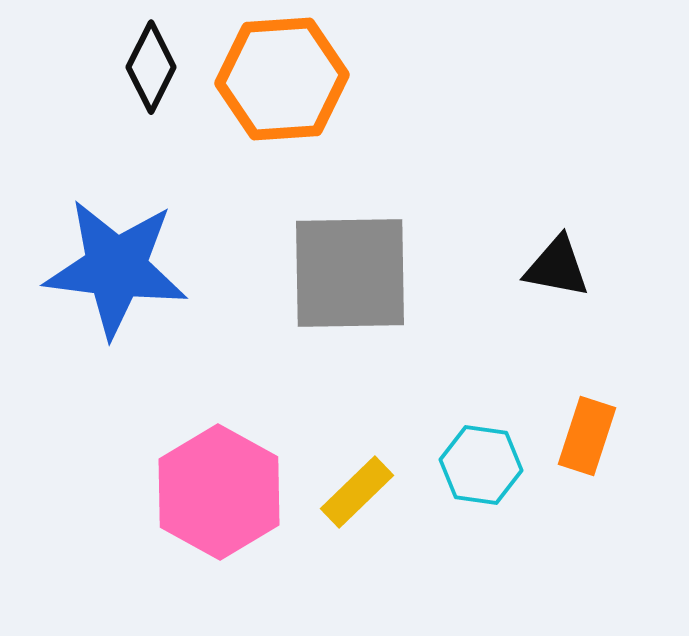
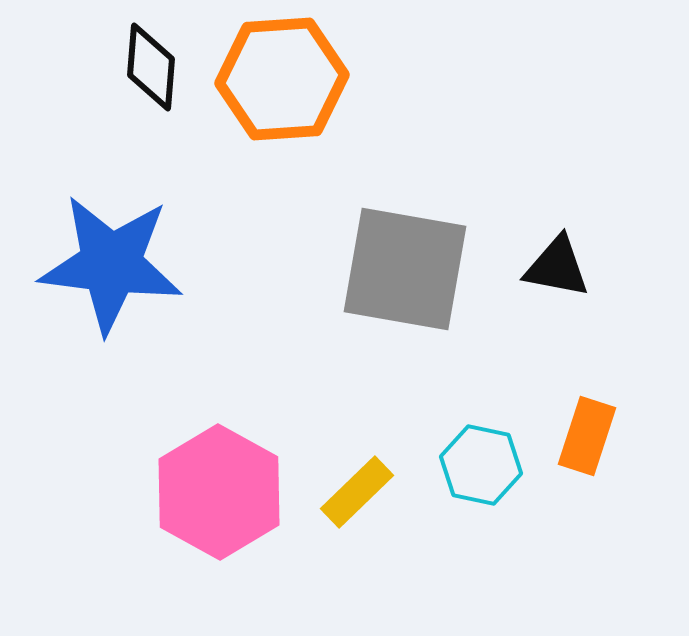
black diamond: rotated 22 degrees counterclockwise
blue star: moved 5 px left, 4 px up
gray square: moved 55 px right, 4 px up; rotated 11 degrees clockwise
cyan hexagon: rotated 4 degrees clockwise
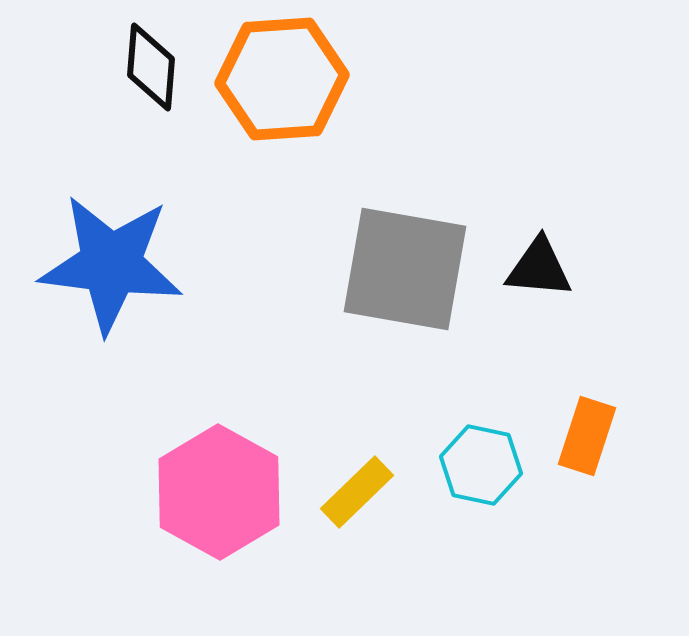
black triangle: moved 18 px left, 1 px down; rotated 6 degrees counterclockwise
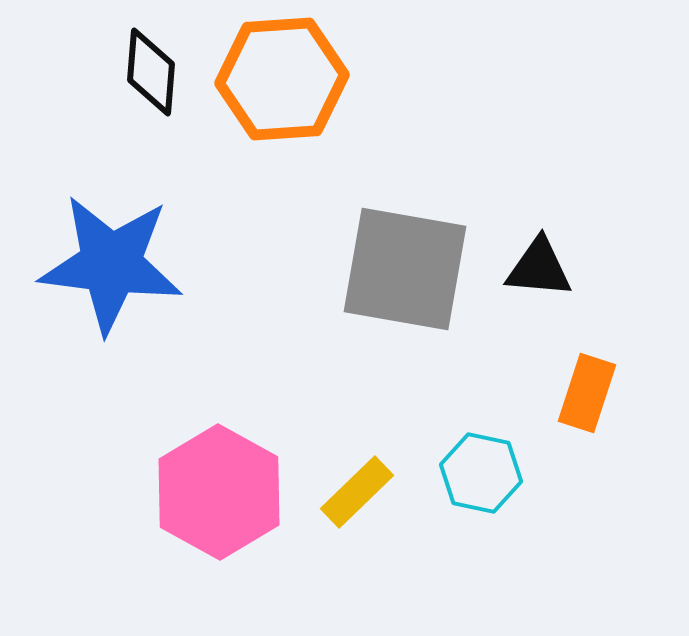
black diamond: moved 5 px down
orange rectangle: moved 43 px up
cyan hexagon: moved 8 px down
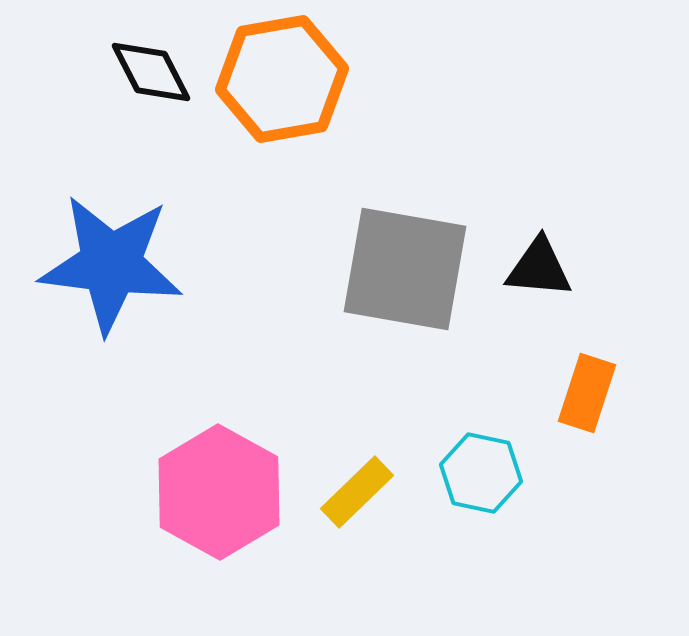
black diamond: rotated 32 degrees counterclockwise
orange hexagon: rotated 6 degrees counterclockwise
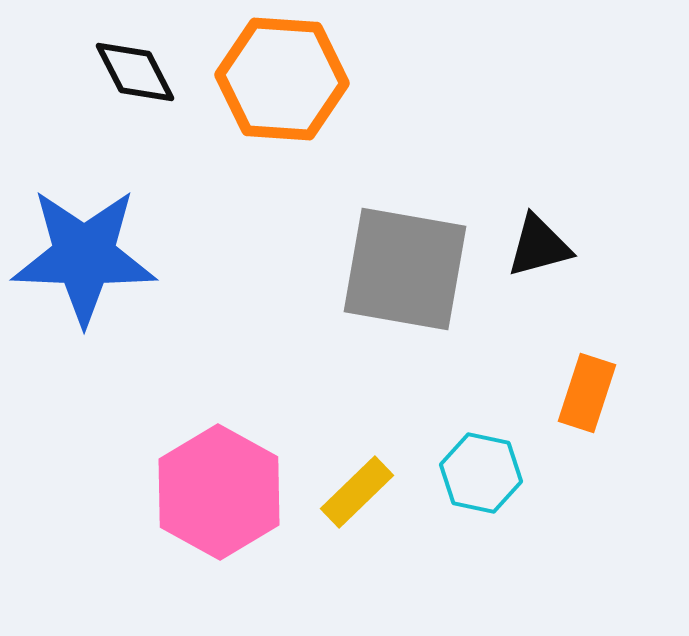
black diamond: moved 16 px left
orange hexagon: rotated 14 degrees clockwise
blue star: moved 27 px left, 8 px up; rotated 5 degrees counterclockwise
black triangle: moved 22 px up; rotated 20 degrees counterclockwise
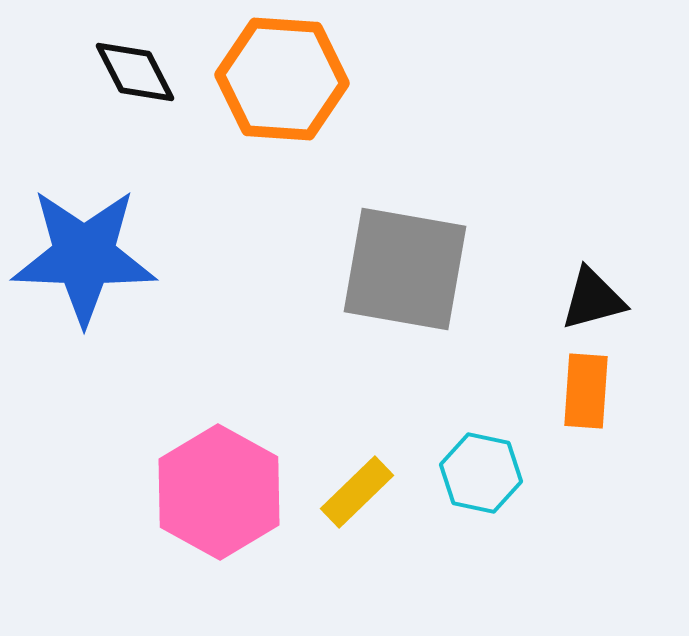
black triangle: moved 54 px right, 53 px down
orange rectangle: moved 1 px left, 2 px up; rotated 14 degrees counterclockwise
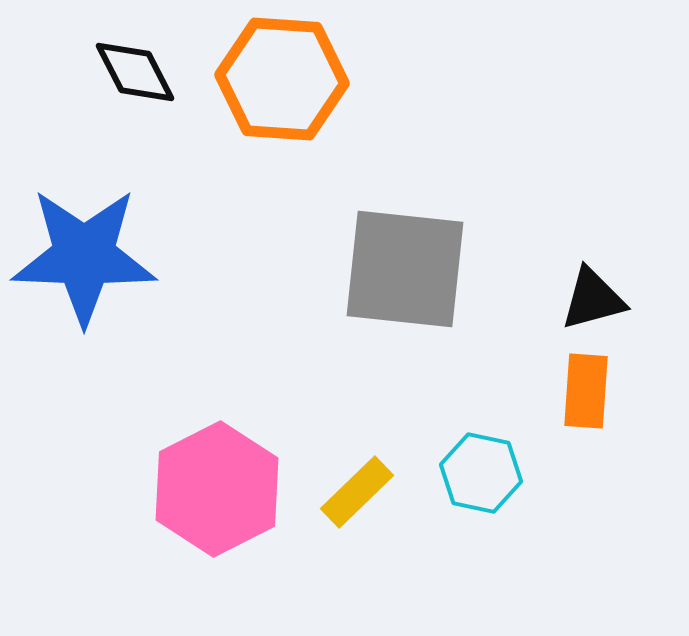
gray square: rotated 4 degrees counterclockwise
pink hexagon: moved 2 px left, 3 px up; rotated 4 degrees clockwise
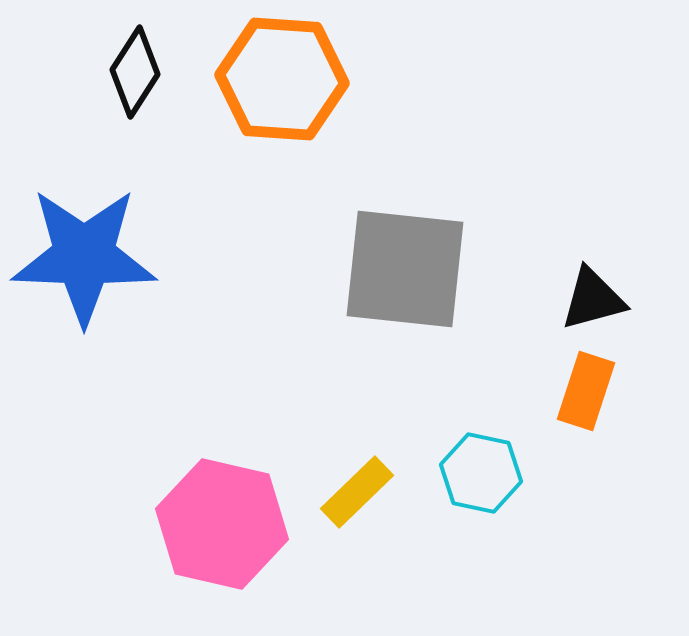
black diamond: rotated 60 degrees clockwise
orange rectangle: rotated 14 degrees clockwise
pink hexagon: moved 5 px right, 35 px down; rotated 20 degrees counterclockwise
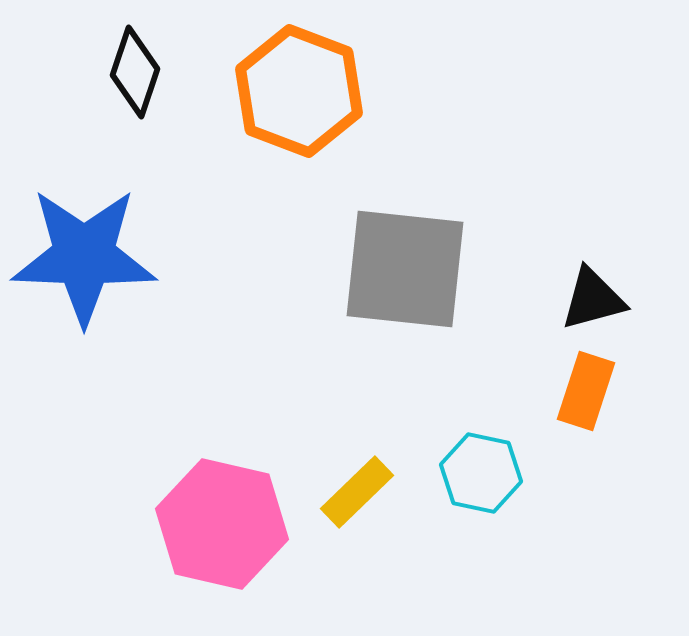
black diamond: rotated 14 degrees counterclockwise
orange hexagon: moved 17 px right, 12 px down; rotated 17 degrees clockwise
